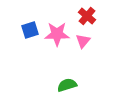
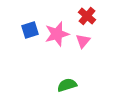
pink star: rotated 15 degrees counterclockwise
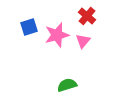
blue square: moved 1 px left, 3 px up
pink star: moved 1 px down
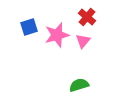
red cross: moved 1 px down
green semicircle: moved 12 px right
